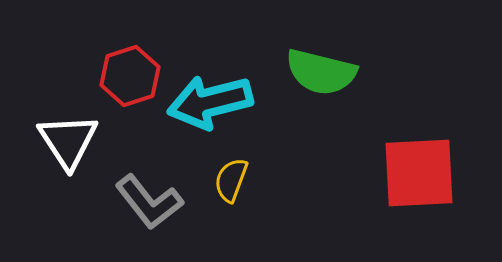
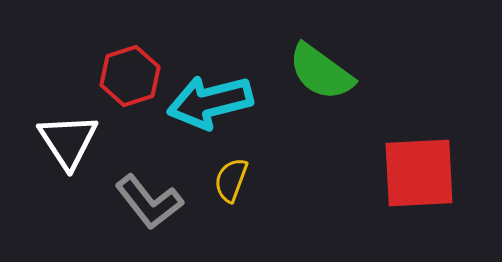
green semicircle: rotated 22 degrees clockwise
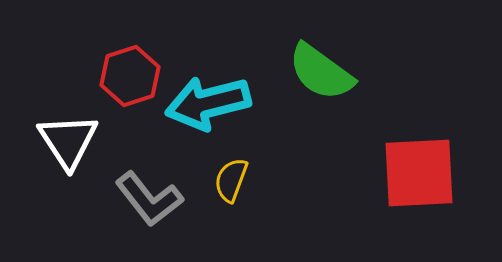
cyan arrow: moved 2 px left, 1 px down
gray L-shape: moved 3 px up
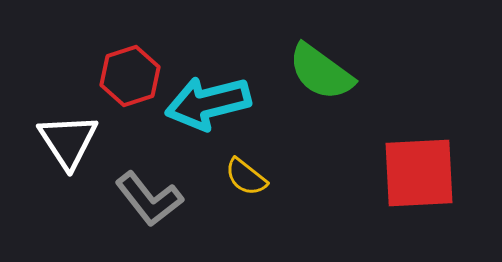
yellow semicircle: moved 15 px right, 3 px up; rotated 72 degrees counterclockwise
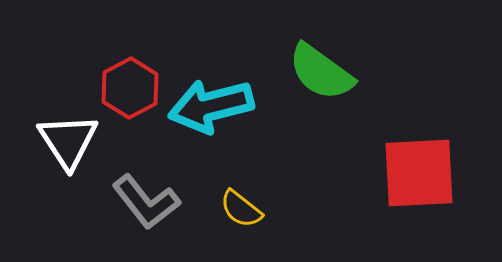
red hexagon: moved 12 px down; rotated 10 degrees counterclockwise
cyan arrow: moved 3 px right, 3 px down
yellow semicircle: moved 5 px left, 32 px down
gray L-shape: moved 3 px left, 3 px down
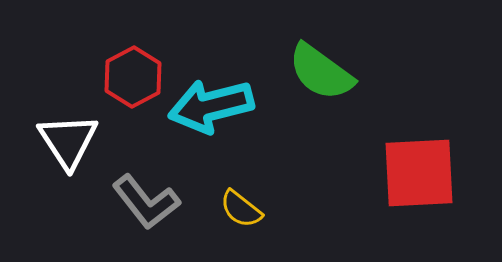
red hexagon: moved 3 px right, 11 px up
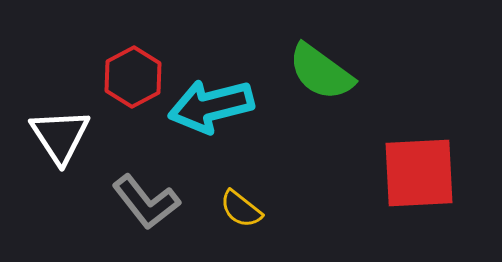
white triangle: moved 8 px left, 5 px up
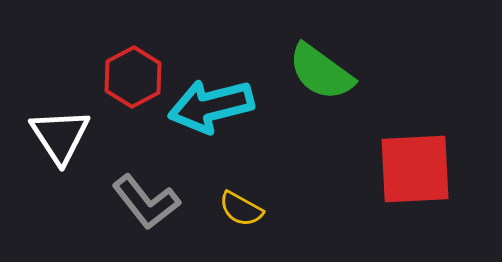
red square: moved 4 px left, 4 px up
yellow semicircle: rotated 9 degrees counterclockwise
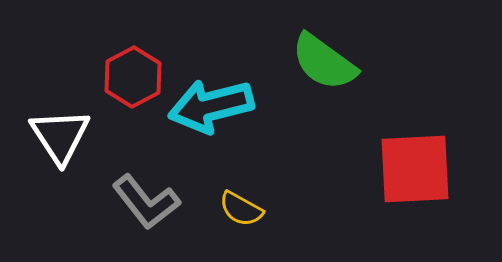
green semicircle: moved 3 px right, 10 px up
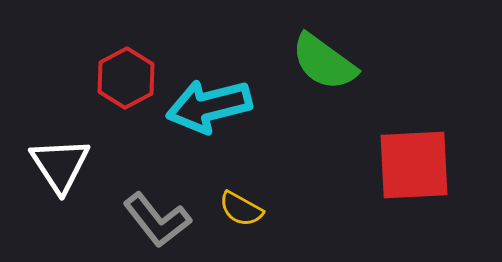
red hexagon: moved 7 px left, 1 px down
cyan arrow: moved 2 px left
white triangle: moved 29 px down
red square: moved 1 px left, 4 px up
gray L-shape: moved 11 px right, 18 px down
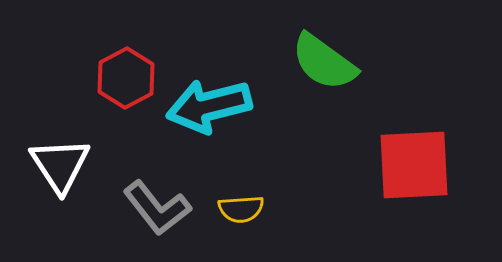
yellow semicircle: rotated 33 degrees counterclockwise
gray L-shape: moved 12 px up
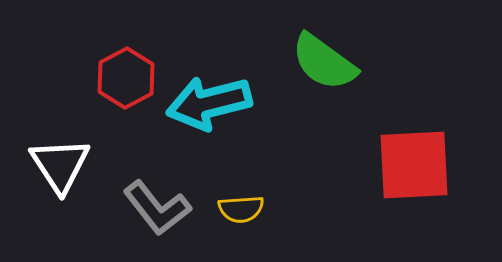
cyan arrow: moved 3 px up
